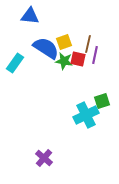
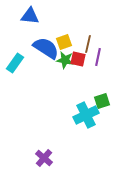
purple line: moved 3 px right, 2 px down
green star: moved 1 px right, 1 px up
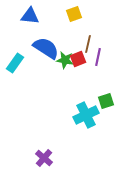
yellow square: moved 10 px right, 28 px up
red square: rotated 35 degrees counterclockwise
green square: moved 4 px right
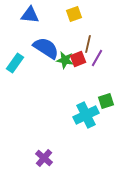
blue triangle: moved 1 px up
purple line: moved 1 px left, 1 px down; rotated 18 degrees clockwise
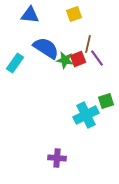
purple line: rotated 66 degrees counterclockwise
purple cross: moved 13 px right; rotated 36 degrees counterclockwise
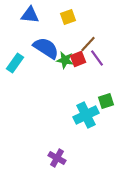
yellow square: moved 6 px left, 3 px down
brown line: rotated 30 degrees clockwise
purple cross: rotated 24 degrees clockwise
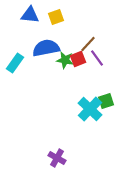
yellow square: moved 12 px left
blue semicircle: rotated 44 degrees counterclockwise
cyan cross: moved 4 px right, 6 px up; rotated 20 degrees counterclockwise
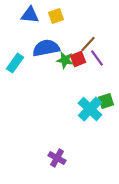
yellow square: moved 1 px up
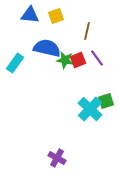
brown line: moved 1 px left, 13 px up; rotated 30 degrees counterclockwise
blue semicircle: moved 1 px right; rotated 24 degrees clockwise
red square: moved 1 px down
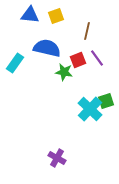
green star: moved 1 px left, 12 px down
